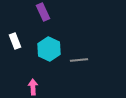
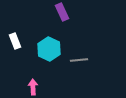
purple rectangle: moved 19 px right
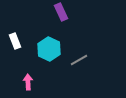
purple rectangle: moved 1 px left
gray line: rotated 24 degrees counterclockwise
pink arrow: moved 5 px left, 5 px up
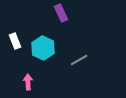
purple rectangle: moved 1 px down
cyan hexagon: moved 6 px left, 1 px up
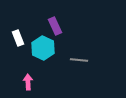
purple rectangle: moved 6 px left, 13 px down
white rectangle: moved 3 px right, 3 px up
gray line: rotated 36 degrees clockwise
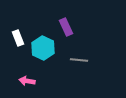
purple rectangle: moved 11 px right, 1 px down
pink arrow: moved 1 px left, 1 px up; rotated 77 degrees counterclockwise
